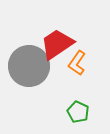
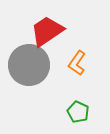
red trapezoid: moved 10 px left, 13 px up
gray circle: moved 1 px up
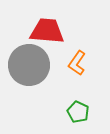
red trapezoid: rotated 39 degrees clockwise
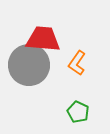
red trapezoid: moved 4 px left, 8 px down
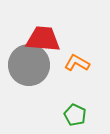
orange L-shape: rotated 85 degrees clockwise
green pentagon: moved 3 px left, 3 px down
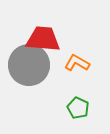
green pentagon: moved 3 px right, 7 px up
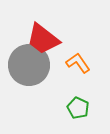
red trapezoid: rotated 147 degrees counterclockwise
orange L-shape: moved 1 px right; rotated 25 degrees clockwise
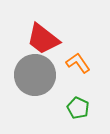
gray circle: moved 6 px right, 10 px down
